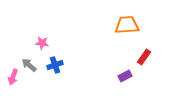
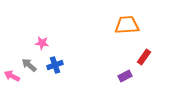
pink arrow: moved 1 px left, 1 px up; rotated 98 degrees clockwise
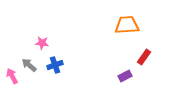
pink arrow: rotated 35 degrees clockwise
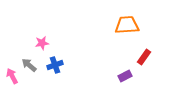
pink star: rotated 16 degrees counterclockwise
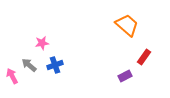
orange trapezoid: rotated 45 degrees clockwise
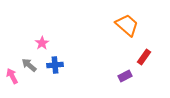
pink star: rotated 24 degrees counterclockwise
blue cross: rotated 14 degrees clockwise
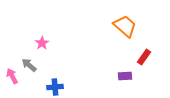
orange trapezoid: moved 2 px left, 1 px down
blue cross: moved 22 px down
purple rectangle: rotated 24 degrees clockwise
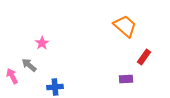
purple rectangle: moved 1 px right, 3 px down
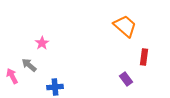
red rectangle: rotated 28 degrees counterclockwise
purple rectangle: rotated 56 degrees clockwise
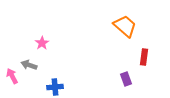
gray arrow: rotated 21 degrees counterclockwise
purple rectangle: rotated 16 degrees clockwise
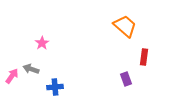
gray arrow: moved 2 px right, 4 px down
pink arrow: rotated 63 degrees clockwise
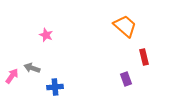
pink star: moved 4 px right, 8 px up; rotated 16 degrees counterclockwise
red rectangle: rotated 21 degrees counterclockwise
gray arrow: moved 1 px right, 1 px up
